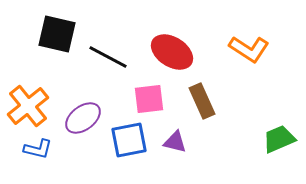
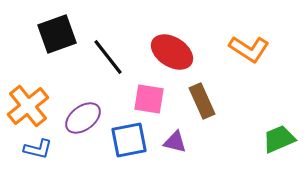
black square: rotated 33 degrees counterclockwise
black line: rotated 24 degrees clockwise
pink square: rotated 16 degrees clockwise
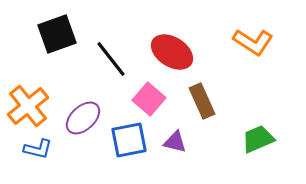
orange L-shape: moved 4 px right, 7 px up
black line: moved 3 px right, 2 px down
pink square: rotated 32 degrees clockwise
purple ellipse: rotated 6 degrees counterclockwise
green trapezoid: moved 21 px left
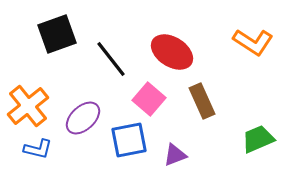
purple triangle: moved 13 px down; rotated 35 degrees counterclockwise
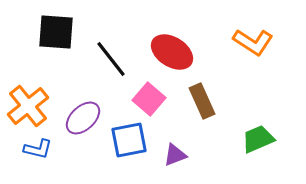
black square: moved 1 px left, 2 px up; rotated 24 degrees clockwise
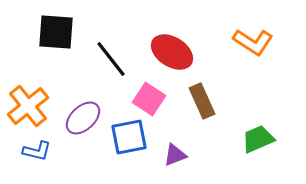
pink square: rotated 8 degrees counterclockwise
blue square: moved 3 px up
blue L-shape: moved 1 px left, 2 px down
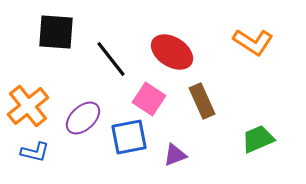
blue L-shape: moved 2 px left, 1 px down
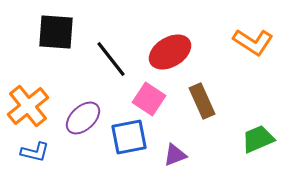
red ellipse: moved 2 px left; rotated 63 degrees counterclockwise
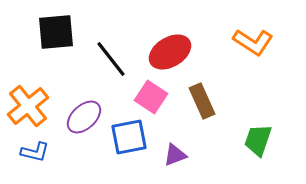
black square: rotated 9 degrees counterclockwise
pink square: moved 2 px right, 2 px up
purple ellipse: moved 1 px right, 1 px up
green trapezoid: moved 1 px down; rotated 48 degrees counterclockwise
